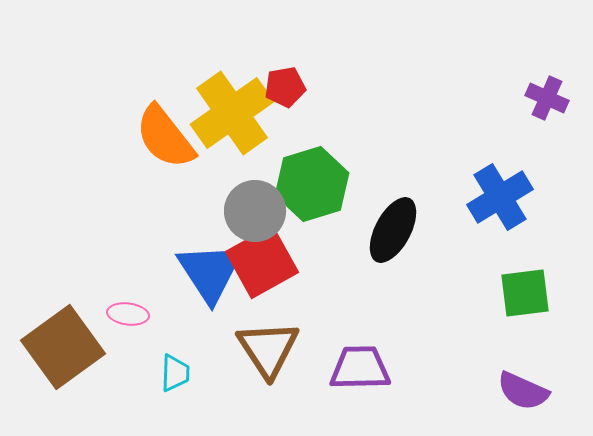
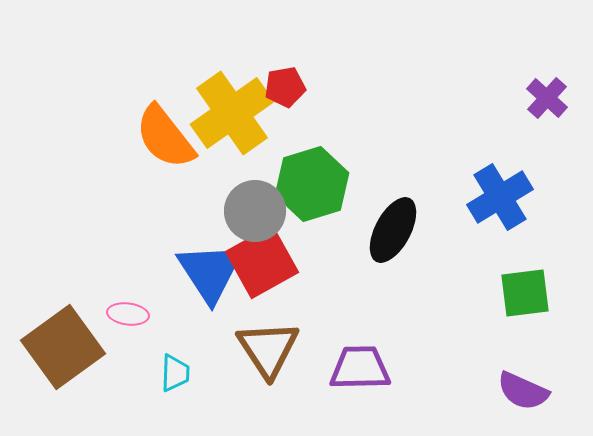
purple cross: rotated 18 degrees clockwise
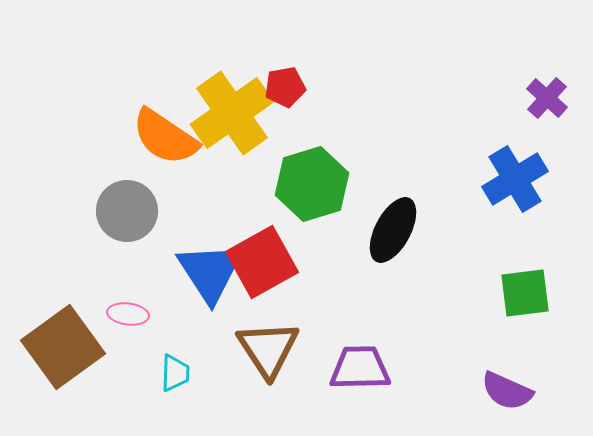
orange semicircle: rotated 18 degrees counterclockwise
blue cross: moved 15 px right, 18 px up
gray circle: moved 128 px left
purple semicircle: moved 16 px left
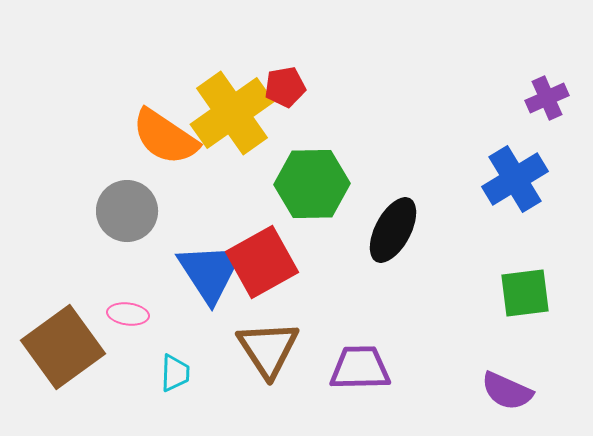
purple cross: rotated 24 degrees clockwise
green hexagon: rotated 16 degrees clockwise
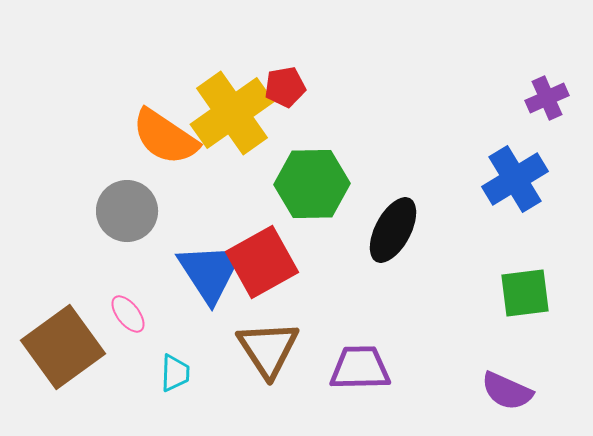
pink ellipse: rotated 45 degrees clockwise
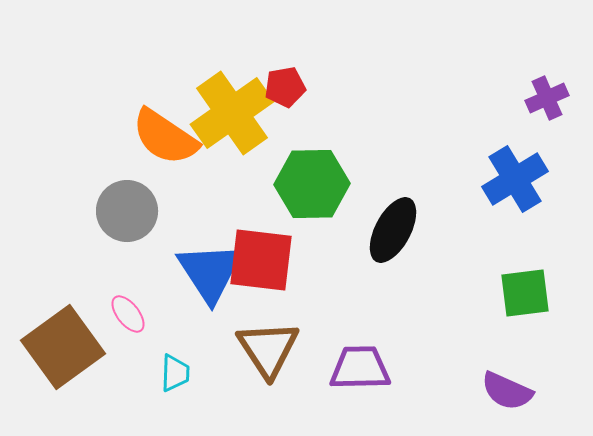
red square: moved 1 px left, 2 px up; rotated 36 degrees clockwise
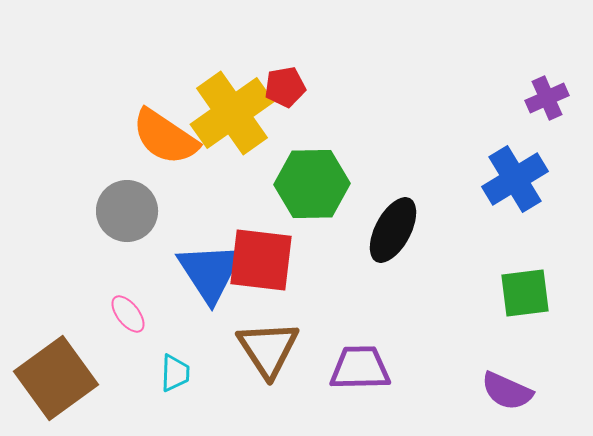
brown square: moved 7 px left, 31 px down
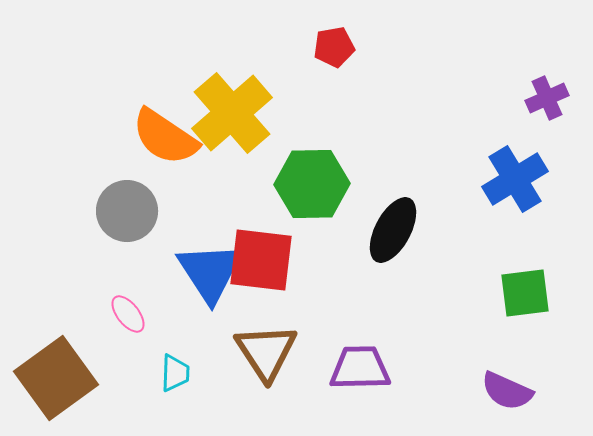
red pentagon: moved 49 px right, 40 px up
yellow cross: rotated 6 degrees counterclockwise
brown triangle: moved 2 px left, 3 px down
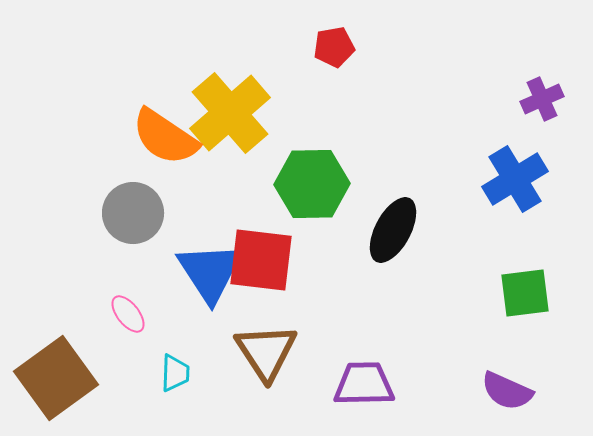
purple cross: moved 5 px left, 1 px down
yellow cross: moved 2 px left
gray circle: moved 6 px right, 2 px down
purple trapezoid: moved 4 px right, 16 px down
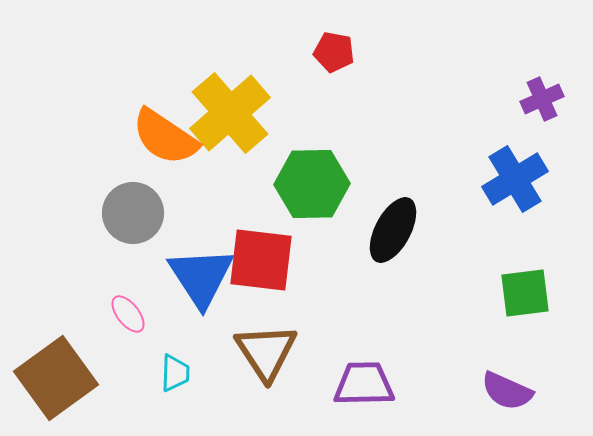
red pentagon: moved 5 px down; rotated 21 degrees clockwise
blue triangle: moved 9 px left, 5 px down
